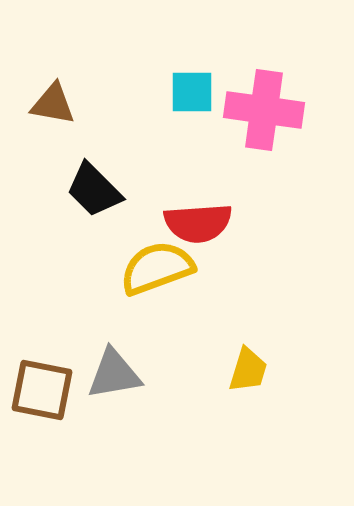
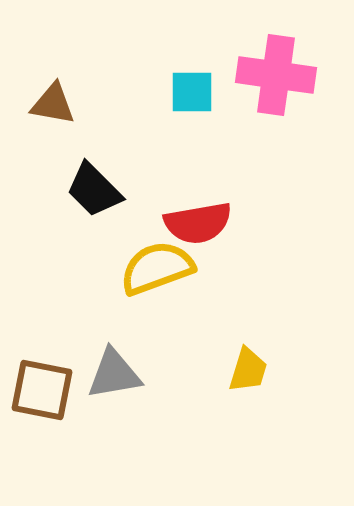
pink cross: moved 12 px right, 35 px up
red semicircle: rotated 6 degrees counterclockwise
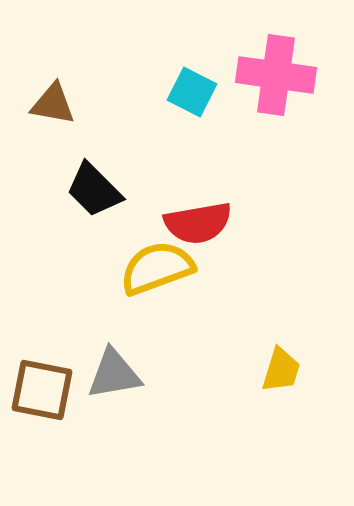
cyan square: rotated 27 degrees clockwise
yellow trapezoid: moved 33 px right
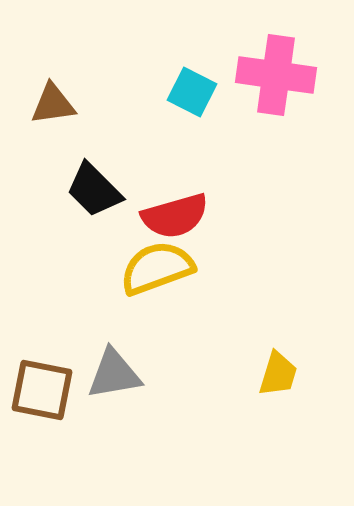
brown triangle: rotated 18 degrees counterclockwise
red semicircle: moved 23 px left, 7 px up; rotated 6 degrees counterclockwise
yellow trapezoid: moved 3 px left, 4 px down
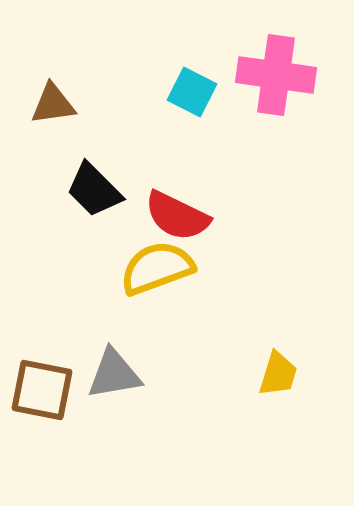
red semicircle: moved 2 px right; rotated 42 degrees clockwise
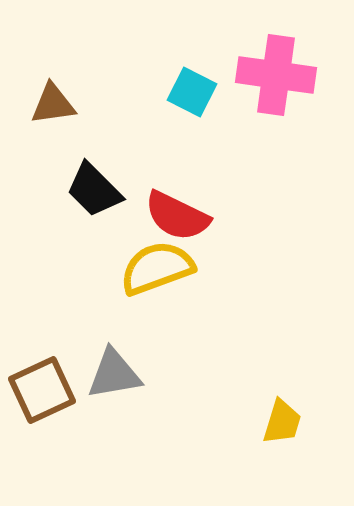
yellow trapezoid: moved 4 px right, 48 px down
brown square: rotated 36 degrees counterclockwise
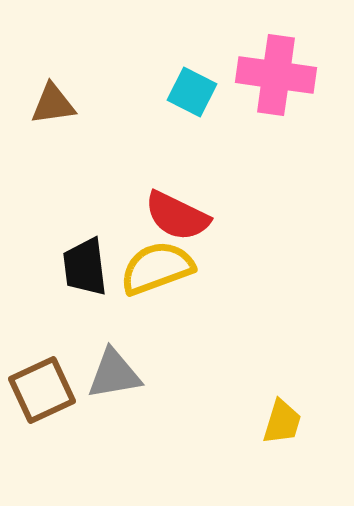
black trapezoid: moved 9 px left, 77 px down; rotated 38 degrees clockwise
